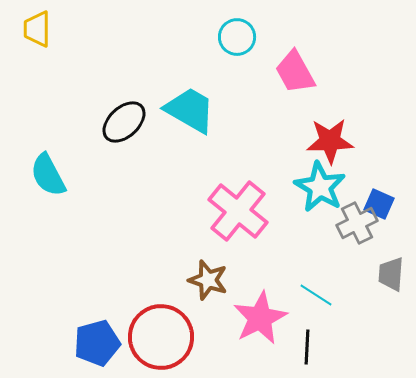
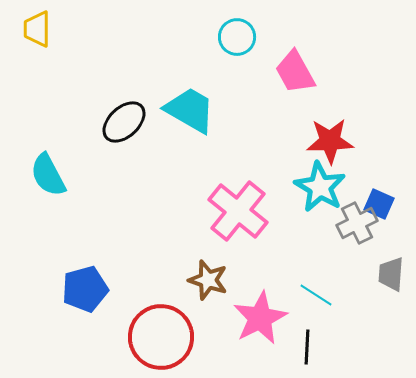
blue pentagon: moved 12 px left, 54 px up
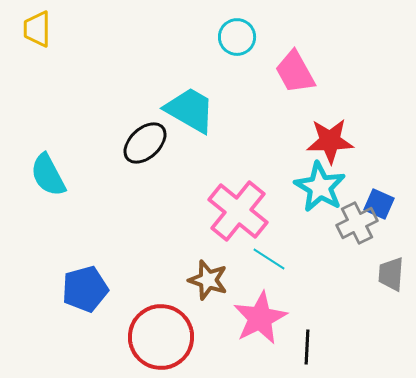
black ellipse: moved 21 px right, 21 px down
cyan line: moved 47 px left, 36 px up
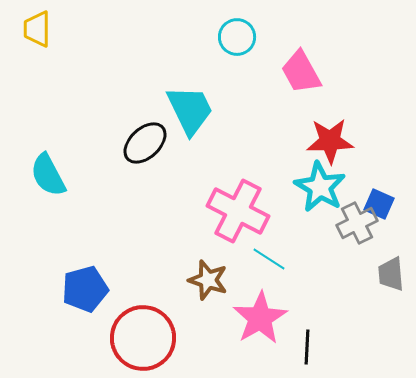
pink trapezoid: moved 6 px right
cyan trapezoid: rotated 34 degrees clockwise
pink cross: rotated 12 degrees counterclockwise
gray trapezoid: rotated 9 degrees counterclockwise
pink star: rotated 4 degrees counterclockwise
red circle: moved 18 px left, 1 px down
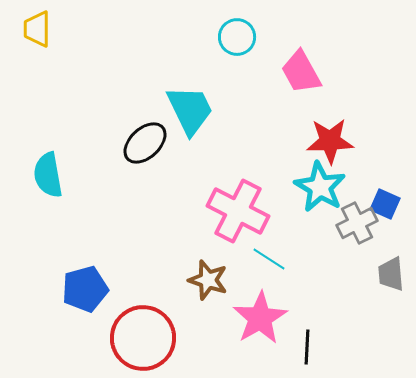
cyan semicircle: rotated 18 degrees clockwise
blue square: moved 6 px right
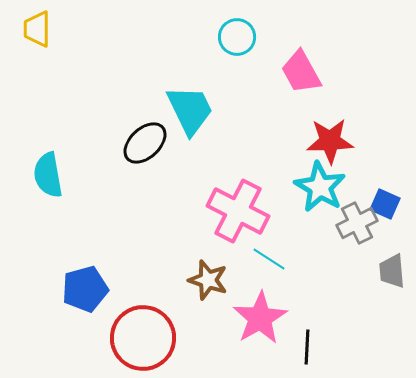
gray trapezoid: moved 1 px right, 3 px up
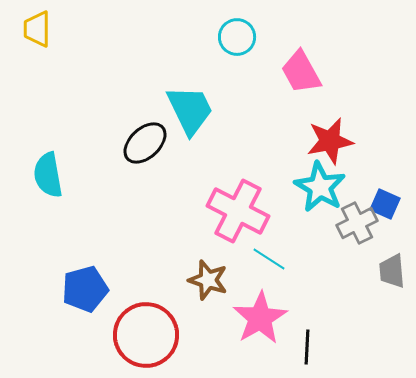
red star: rotated 9 degrees counterclockwise
red circle: moved 3 px right, 3 px up
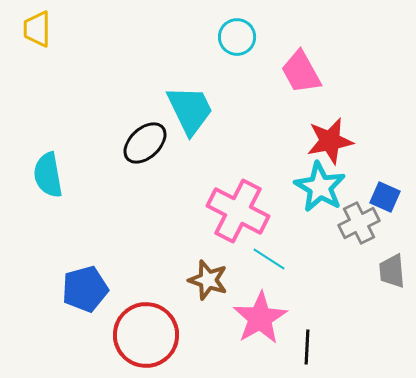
blue square: moved 7 px up
gray cross: moved 2 px right
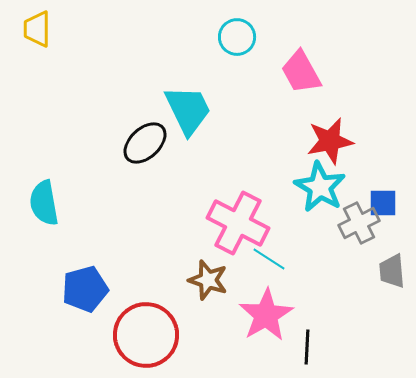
cyan trapezoid: moved 2 px left
cyan semicircle: moved 4 px left, 28 px down
blue square: moved 2 px left, 6 px down; rotated 24 degrees counterclockwise
pink cross: moved 12 px down
pink star: moved 6 px right, 3 px up
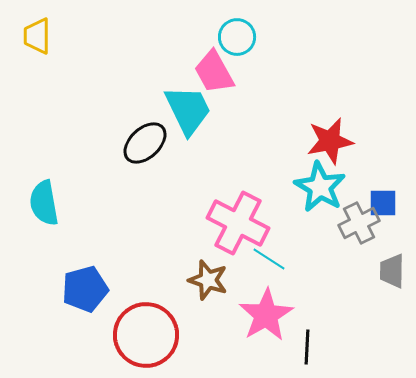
yellow trapezoid: moved 7 px down
pink trapezoid: moved 87 px left
gray trapezoid: rotated 6 degrees clockwise
